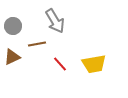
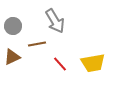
yellow trapezoid: moved 1 px left, 1 px up
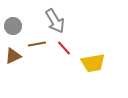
brown triangle: moved 1 px right, 1 px up
red line: moved 4 px right, 16 px up
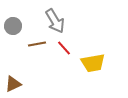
brown triangle: moved 28 px down
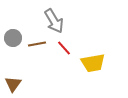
gray arrow: moved 1 px left
gray circle: moved 12 px down
brown triangle: rotated 30 degrees counterclockwise
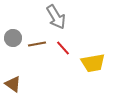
gray arrow: moved 2 px right, 4 px up
red line: moved 1 px left
brown triangle: rotated 30 degrees counterclockwise
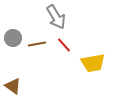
red line: moved 1 px right, 3 px up
brown triangle: moved 2 px down
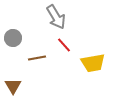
brown line: moved 14 px down
brown triangle: rotated 24 degrees clockwise
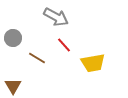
gray arrow: rotated 30 degrees counterclockwise
brown line: rotated 42 degrees clockwise
